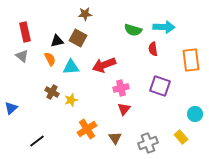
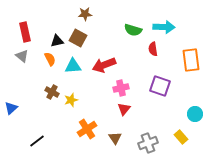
cyan triangle: moved 2 px right, 1 px up
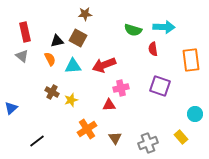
red triangle: moved 15 px left, 4 px up; rotated 48 degrees clockwise
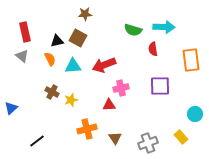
purple square: rotated 20 degrees counterclockwise
orange cross: rotated 18 degrees clockwise
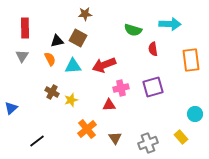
cyan arrow: moved 6 px right, 3 px up
red rectangle: moved 4 px up; rotated 12 degrees clockwise
gray triangle: rotated 24 degrees clockwise
purple square: moved 7 px left, 1 px down; rotated 15 degrees counterclockwise
orange cross: rotated 24 degrees counterclockwise
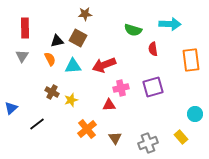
black line: moved 17 px up
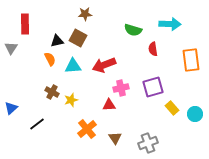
red rectangle: moved 4 px up
gray triangle: moved 11 px left, 8 px up
yellow rectangle: moved 9 px left, 29 px up
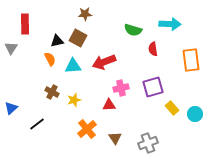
red arrow: moved 3 px up
yellow star: moved 3 px right
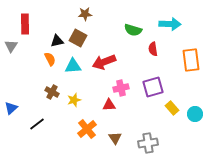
gray triangle: moved 2 px up
gray cross: rotated 12 degrees clockwise
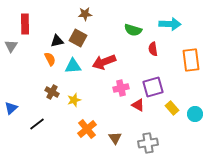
red triangle: moved 29 px right; rotated 32 degrees clockwise
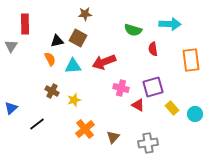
pink cross: rotated 28 degrees clockwise
brown cross: moved 1 px up
orange cross: moved 2 px left
brown triangle: moved 2 px left, 1 px up; rotated 16 degrees clockwise
